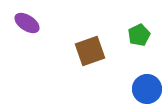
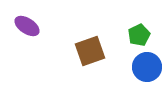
purple ellipse: moved 3 px down
blue circle: moved 22 px up
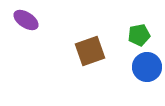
purple ellipse: moved 1 px left, 6 px up
green pentagon: rotated 15 degrees clockwise
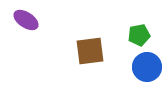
brown square: rotated 12 degrees clockwise
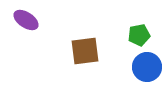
brown square: moved 5 px left
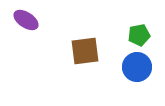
blue circle: moved 10 px left
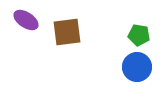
green pentagon: rotated 20 degrees clockwise
brown square: moved 18 px left, 19 px up
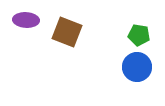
purple ellipse: rotated 30 degrees counterclockwise
brown square: rotated 28 degrees clockwise
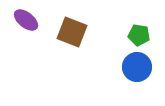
purple ellipse: rotated 35 degrees clockwise
brown square: moved 5 px right
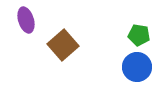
purple ellipse: rotated 35 degrees clockwise
brown square: moved 9 px left, 13 px down; rotated 28 degrees clockwise
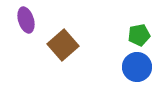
green pentagon: rotated 20 degrees counterclockwise
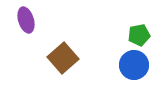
brown square: moved 13 px down
blue circle: moved 3 px left, 2 px up
